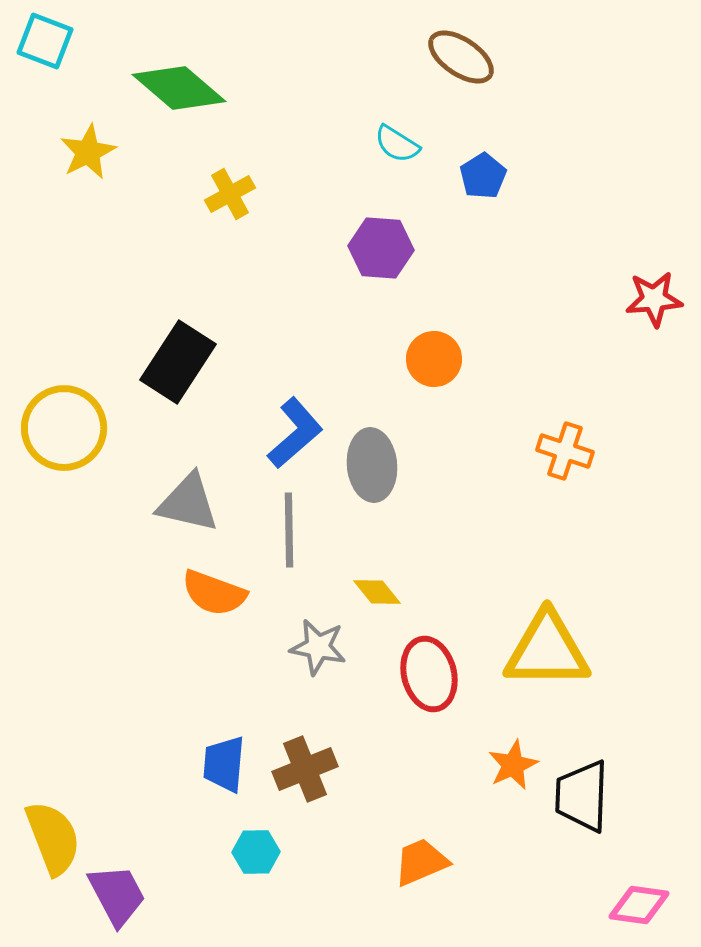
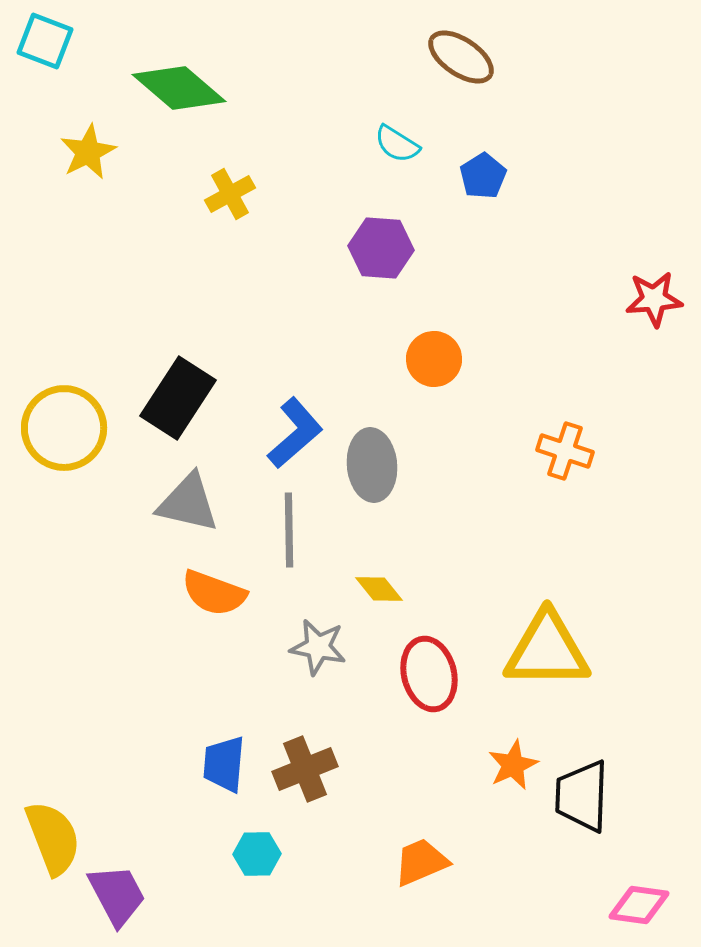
black rectangle: moved 36 px down
yellow diamond: moved 2 px right, 3 px up
cyan hexagon: moved 1 px right, 2 px down
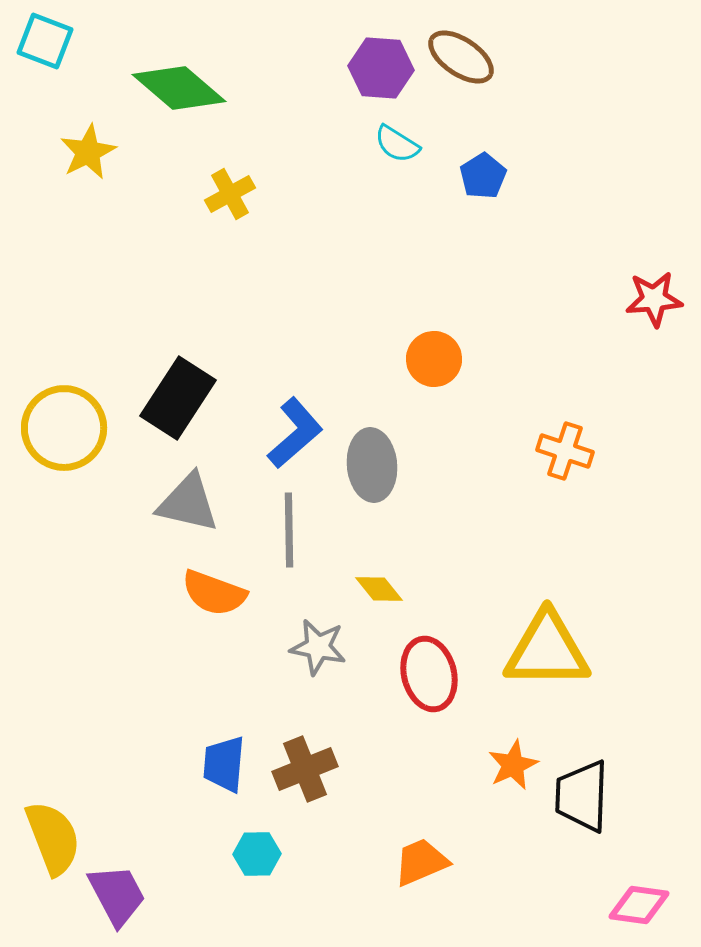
purple hexagon: moved 180 px up
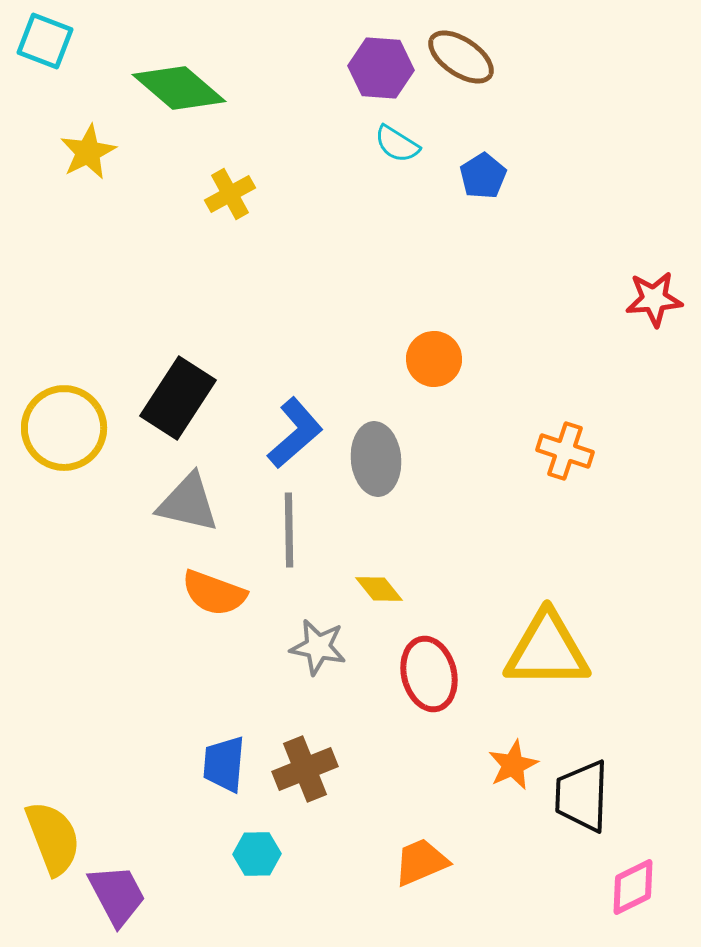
gray ellipse: moved 4 px right, 6 px up
pink diamond: moved 6 px left, 18 px up; rotated 34 degrees counterclockwise
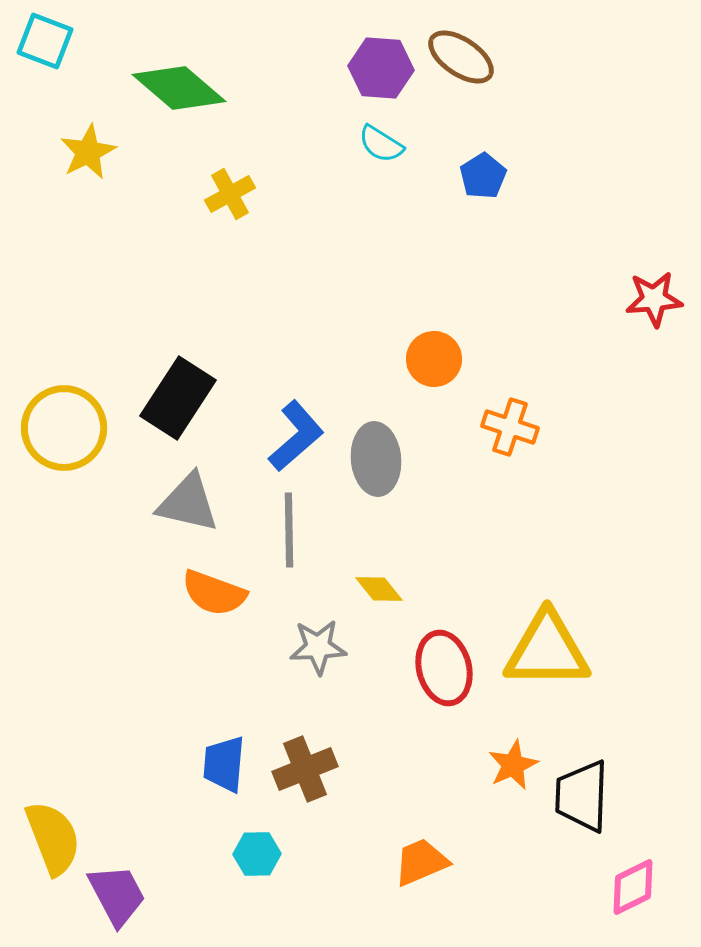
cyan semicircle: moved 16 px left
blue L-shape: moved 1 px right, 3 px down
orange cross: moved 55 px left, 24 px up
gray star: rotated 14 degrees counterclockwise
red ellipse: moved 15 px right, 6 px up
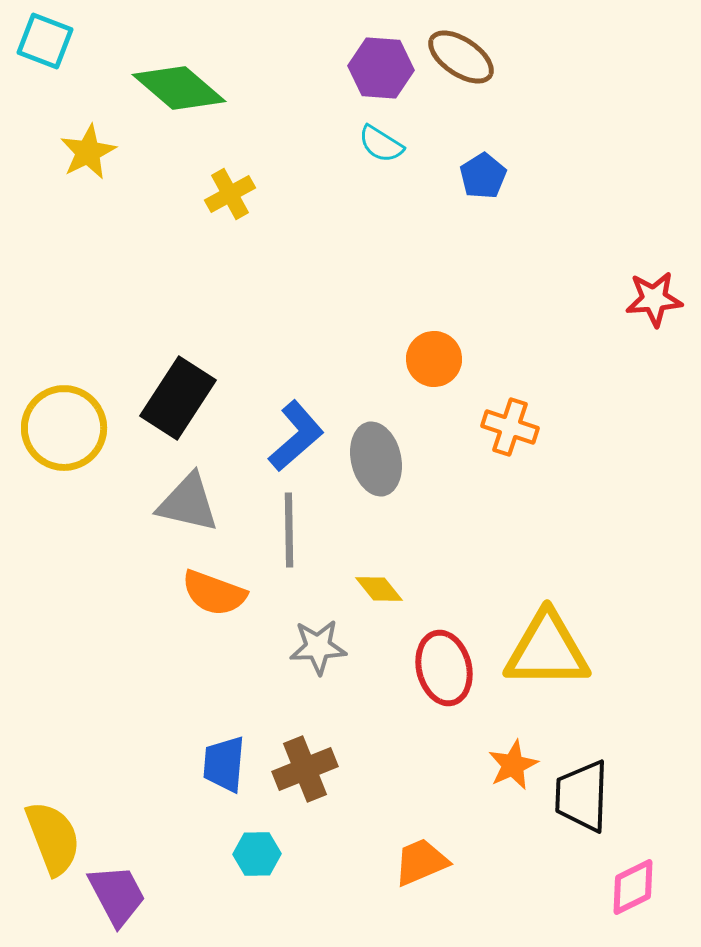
gray ellipse: rotated 8 degrees counterclockwise
